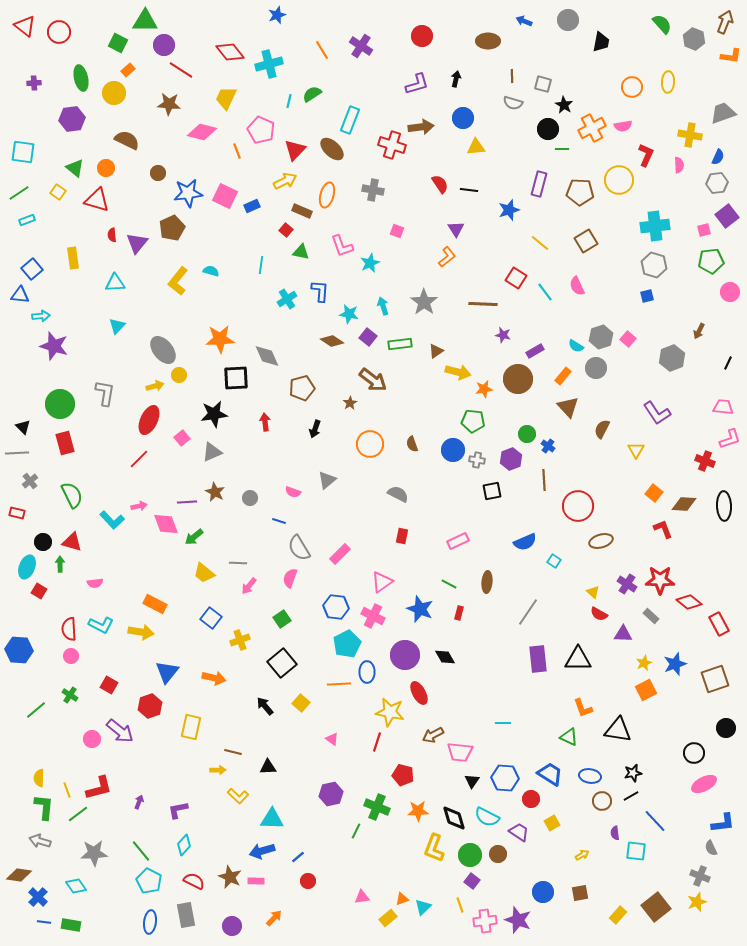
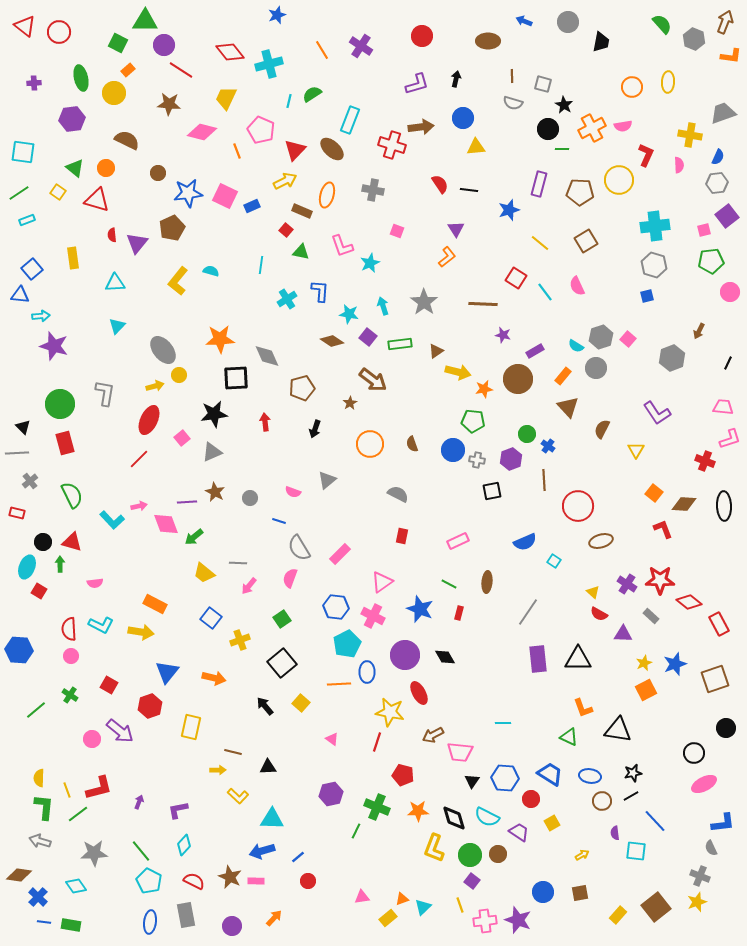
gray circle at (568, 20): moved 2 px down
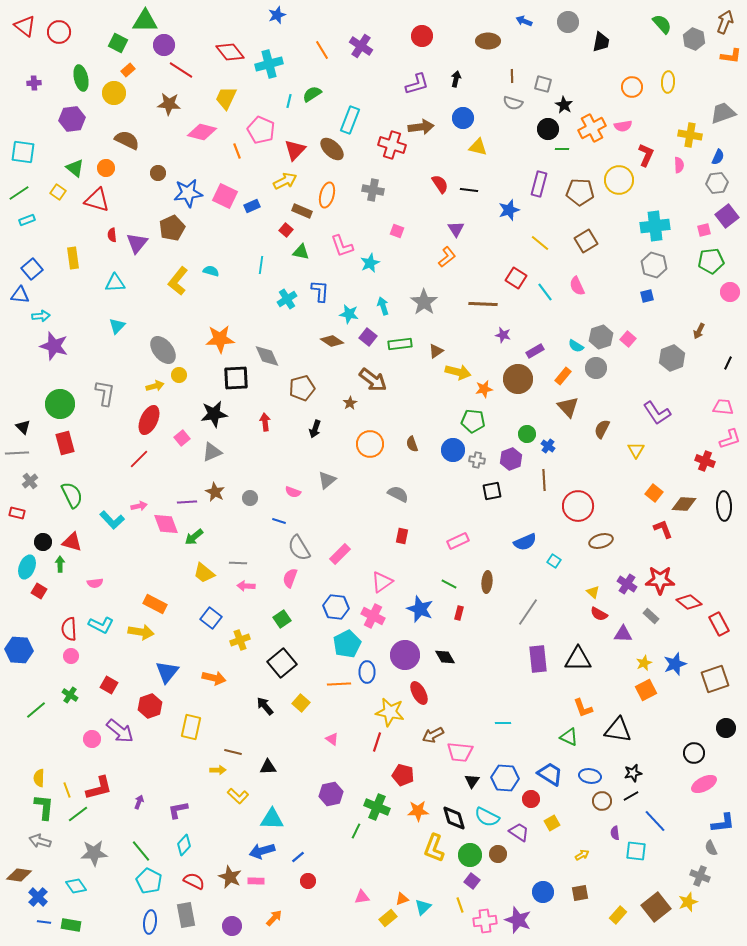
yellow triangle at (476, 147): moved 2 px right; rotated 18 degrees clockwise
pink arrow at (249, 586): moved 3 px left; rotated 54 degrees clockwise
yellow star at (697, 902): moved 9 px left
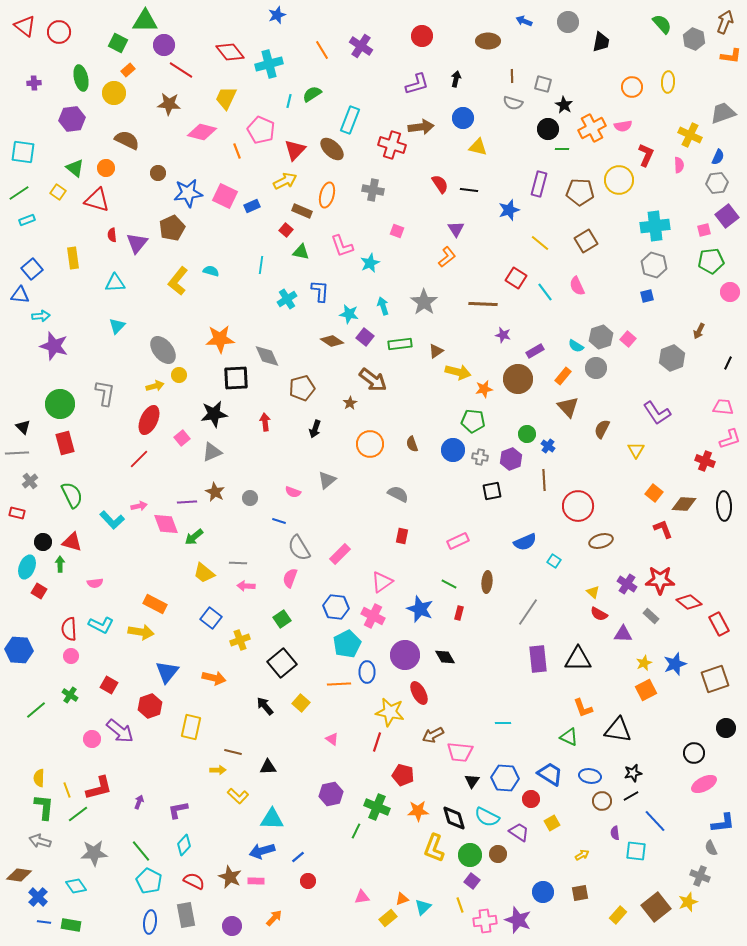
yellow cross at (690, 135): rotated 15 degrees clockwise
purple square at (368, 337): moved 3 px left
gray cross at (477, 460): moved 3 px right, 3 px up
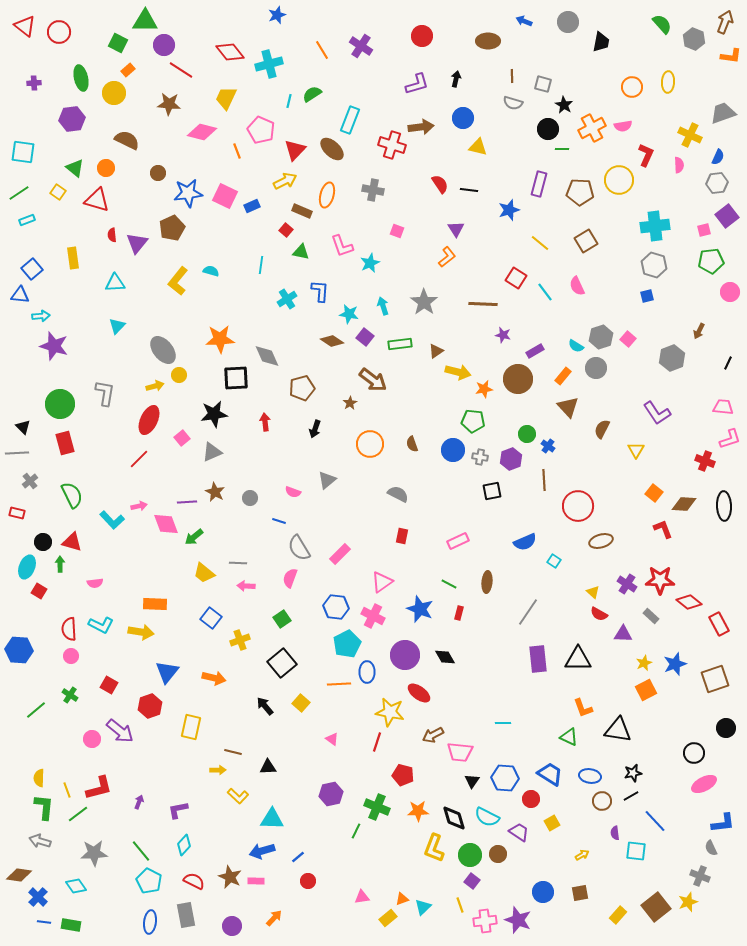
orange rectangle at (155, 604): rotated 25 degrees counterclockwise
red ellipse at (419, 693): rotated 25 degrees counterclockwise
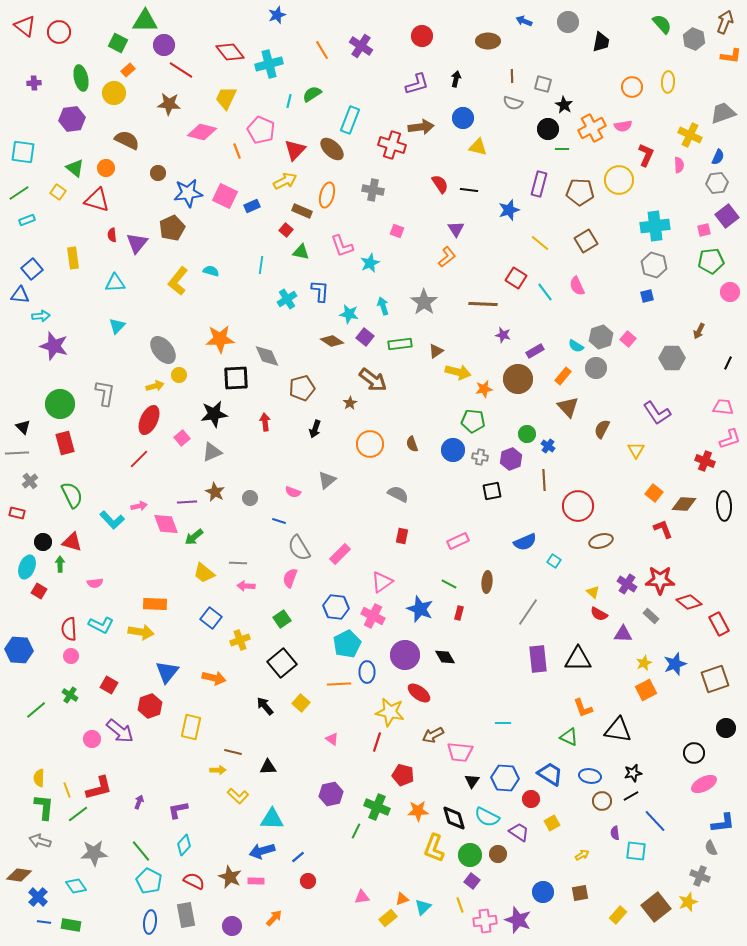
gray hexagon at (672, 358): rotated 20 degrees clockwise
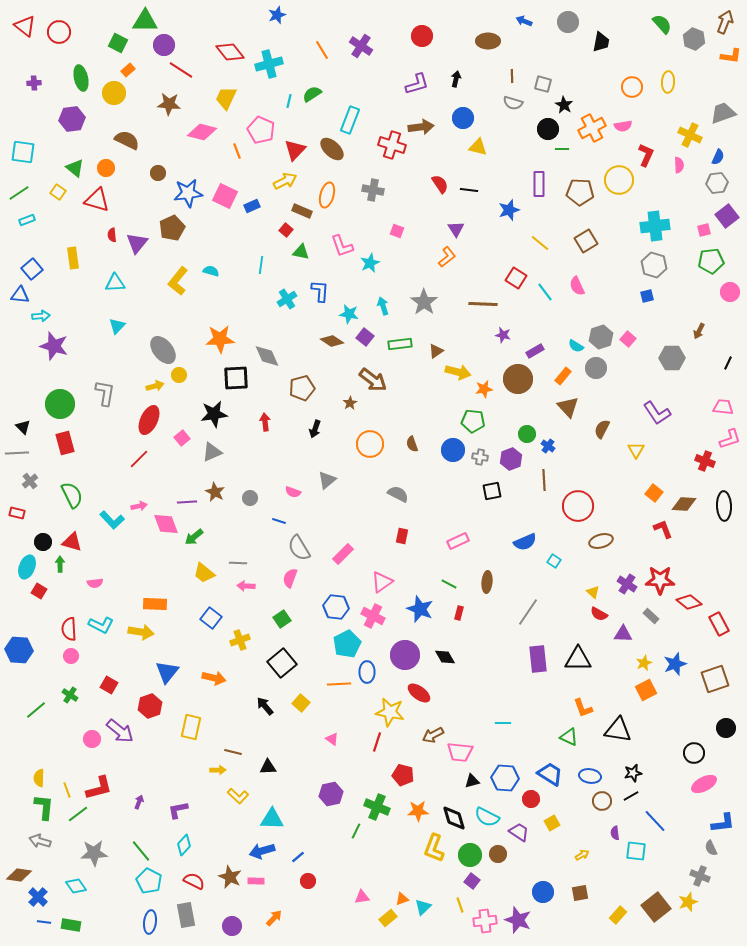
purple rectangle at (539, 184): rotated 15 degrees counterclockwise
pink rectangle at (340, 554): moved 3 px right
black triangle at (472, 781): rotated 42 degrees clockwise
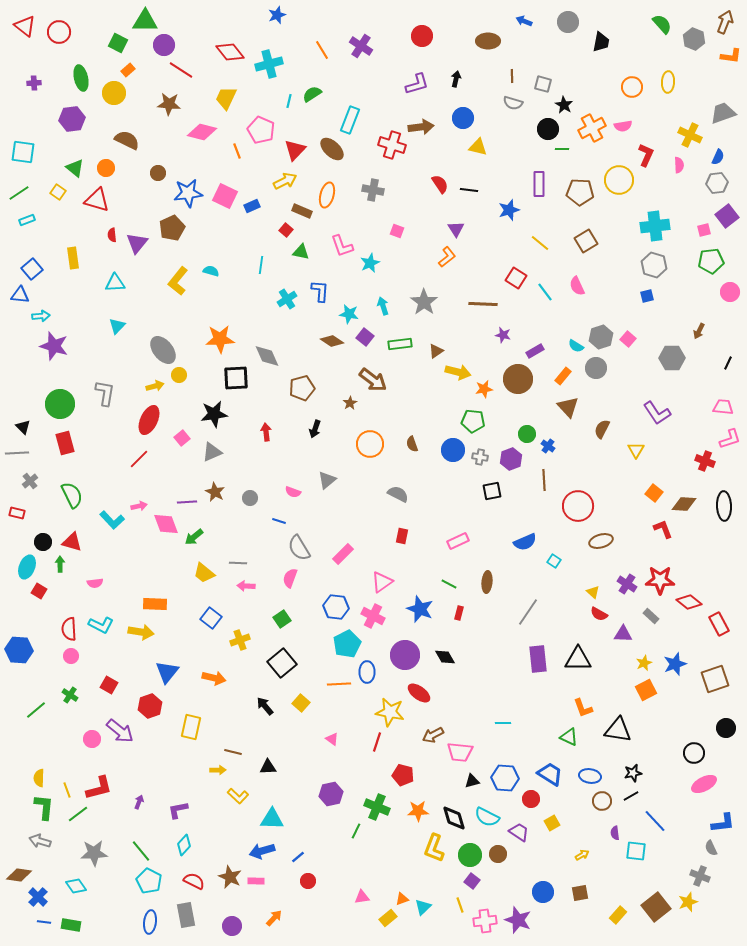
red arrow at (265, 422): moved 1 px right, 10 px down
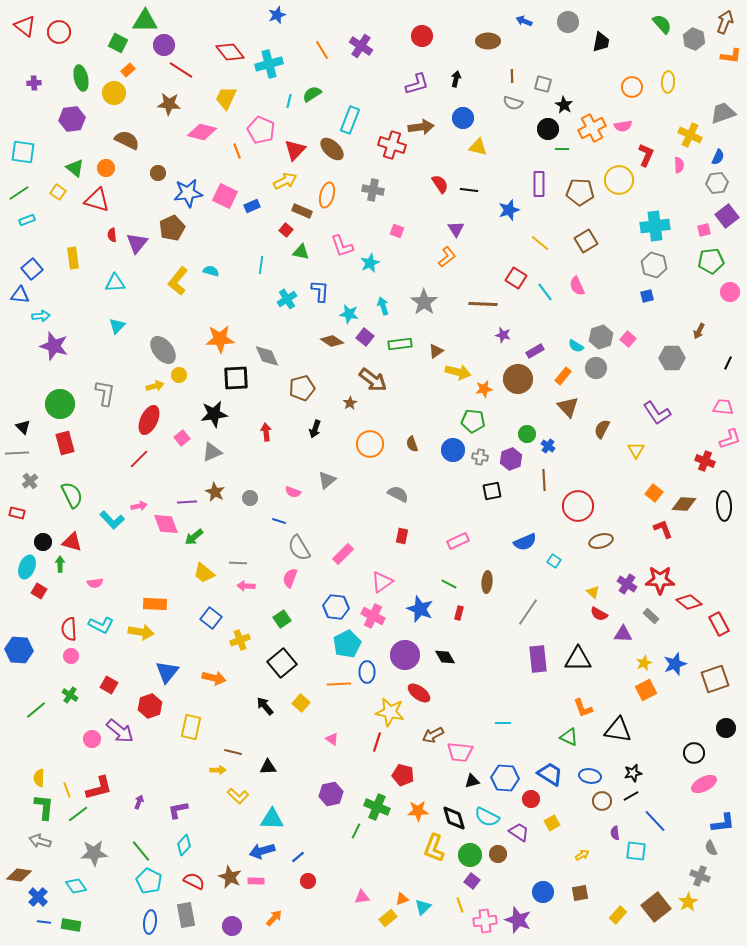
yellow star at (688, 902): rotated 12 degrees counterclockwise
